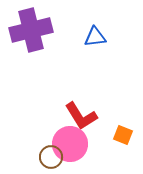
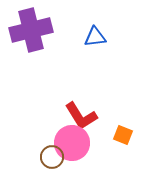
pink circle: moved 2 px right, 1 px up
brown circle: moved 1 px right
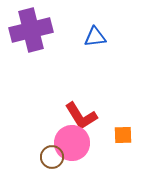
orange square: rotated 24 degrees counterclockwise
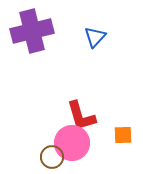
purple cross: moved 1 px right, 1 px down
blue triangle: rotated 40 degrees counterclockwise
red L-shape: rotated 16 degrees clockwise
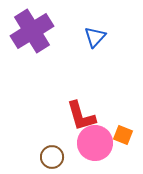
purple cross: rotated 18 degrees counterclockwise
orange square: rotated 24 degrees clockwise
pink circle: moved 23 px right
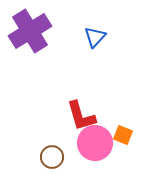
purple cross: moved 2 px left
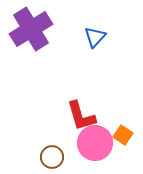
purple cross: moved 1 px right, 2 px up
orange square: rotated 12 degrees clockwise
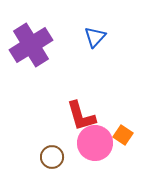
purple cross: moved 16 px down
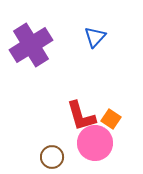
orange square: moved 12 px left, 16 px up
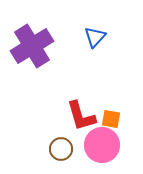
purple cross: moved 1 px right, 1 px down
orange square: rotated 24 degrees counterclockwise
pink circle: moved 7 px right, 2 px down
brown circle: moved 9 px right, 8 px up
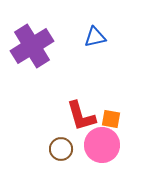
blue triangle: rotated 35 degrees clockwise
